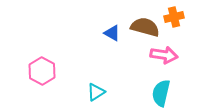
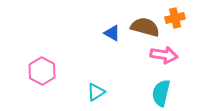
orange cross: moved 1 px right, 1 px down
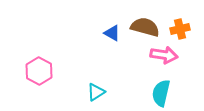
orange cross: moved 5 px right, 11 px down
pink hexagon: moved 3 px left
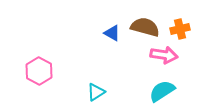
cyan semicircle: moved 1 px right, 2 px up; rotated 44 degrees clockwise
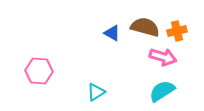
orange cross: moved 3 px left, 2 px down
pink arrow: moved 1 px left, 2 px down; rotated 8 degrees clockwise
pink hexagon: rotated 24 degrees counterclockwise
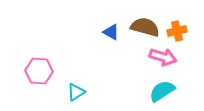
blue triangle: moved 1 px left, 1 px up
cyan triangle: moved 20 px left
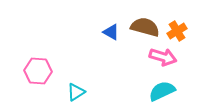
orange cross: rotated 18 degrees counterclockwise
pink hexagon: moved 1 px left
cyan semicircle: rotated 8 degrees clockwise
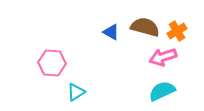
pink arrow: rotated 144 degrees clockwise
pink hexagon: moved 14 px right, 8 px up
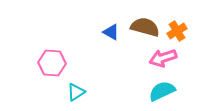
pink arrow: moved 1 px down
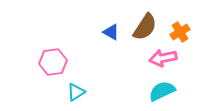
brown semicircle: rotated 108 degrees clockwise
orange cross: moved 3 px right, 1 px down
pink arrow: rotated 8 degrees clockwise
pink hexagon: moved 1 px right, 1 px up; rotated 12 degrees counterclockwise
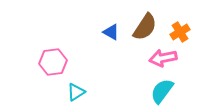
cyan semicircle: rotated 28 degrees counterclockwise
